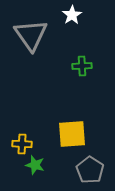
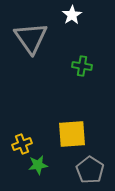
gray triangle: moved 3 px down
green cross: rotated 12 degrees clockwise
yellow cross: rotated 24 degrees counterclockwise
green star: moved 3 px right; rotated 24 degrees counterclockwise
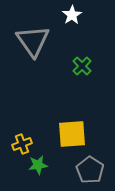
gray triangle: moved 2 px right, 3 px down
green cross: rotated 36 degrees clockwise
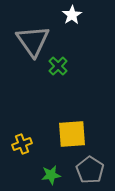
green cross: moved 24 px left
green star: moved 13 px right, 10 px down
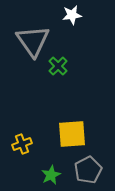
white star: rotated 24 degrees clockwise
gray pentagon: moved 2 px left; rotated 12 degrees clockwise
green star: rotated 18 degrees counterclockwise
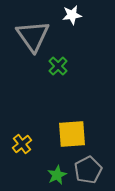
gray triangle: moved 5 px up
yellow cross: rotated 18 degrees counterclockwise
green star: moved 6 px right
